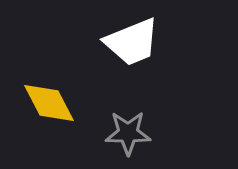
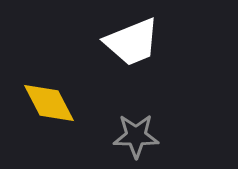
gray star: moved 8 px right, 3 px down
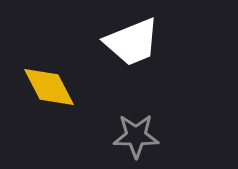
yellow diamond: moved 16 px up
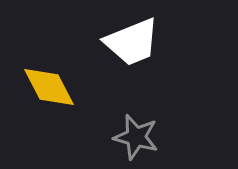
gray star: moved 1 px down; rotated 15 degrees clockwise
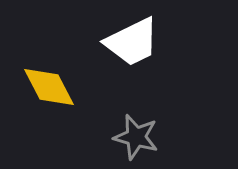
white trapezoid: rotated 4 degrees counterclockwise
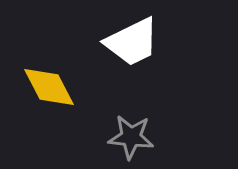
gray star: moved 5 px left; rotated 9 degrees counterclockwise
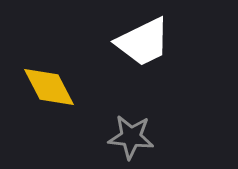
white trapezoid: moved 11 px right
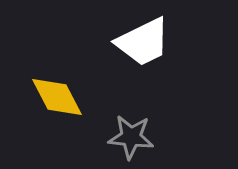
yellow diamond: moved 8 px right, 10 px down
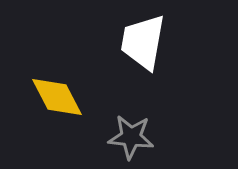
white trapezoid: rotated 126 degrees clockwise
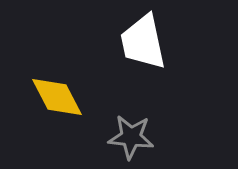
white trapezoid: rotated 22 degrees counterclockwise
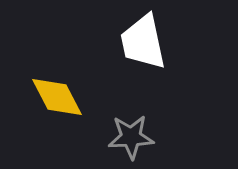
gray star: rotated 9 degrees counterclockwise
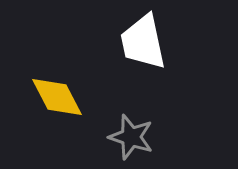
gray star: rotated 21 degrees clockwise
